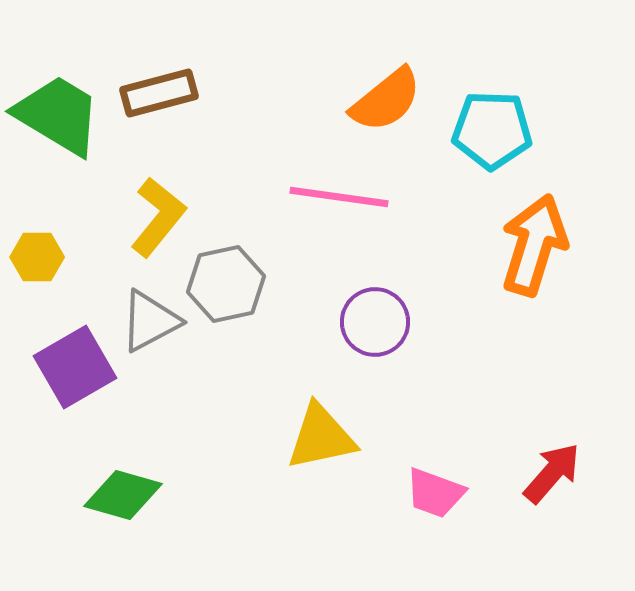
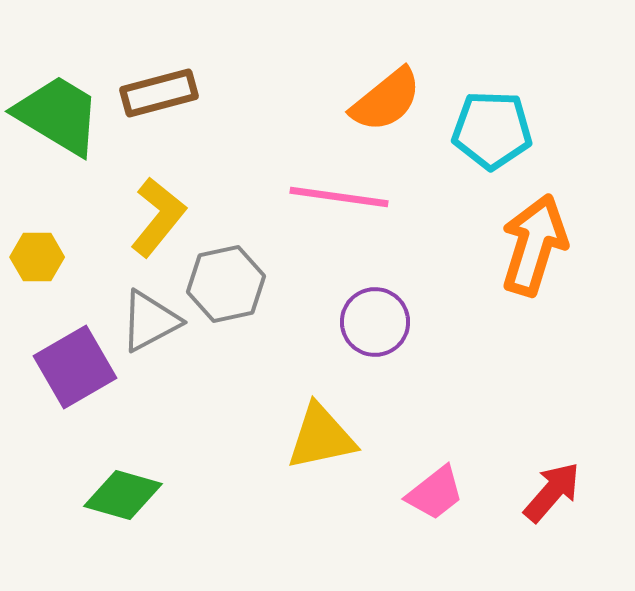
red arrow: moved 19 px down
pink trapezoid: rotated 58 degrees counterclockwise
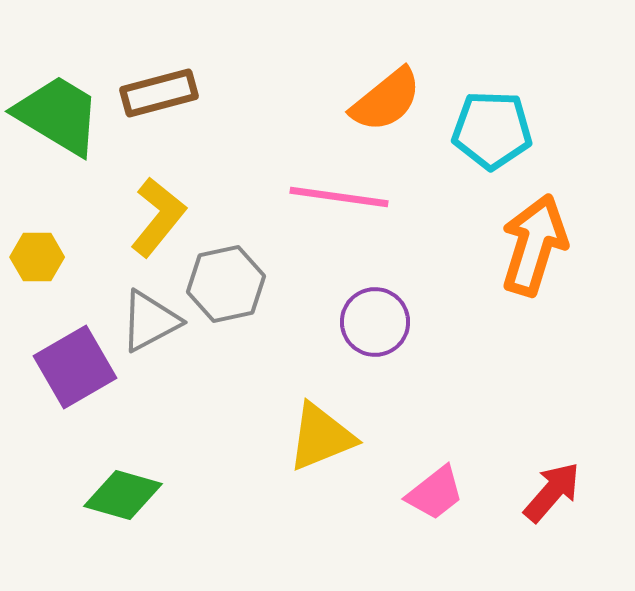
yellow triangle: rotated 10 degrees counterclockwise
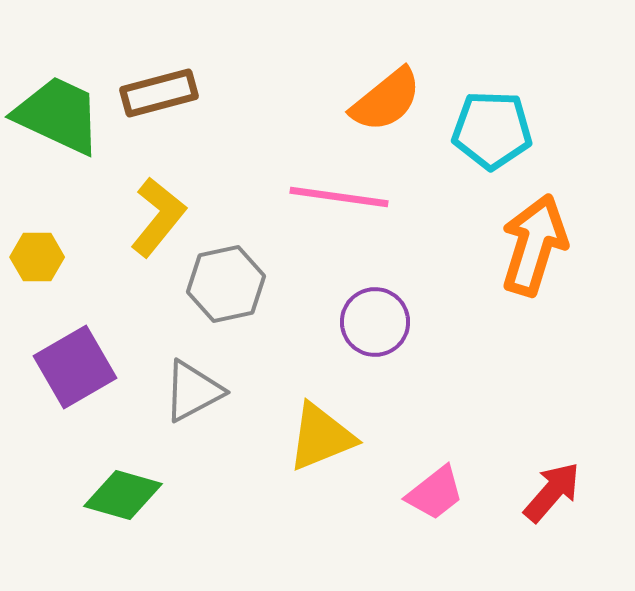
green trapezoid: rotated 6 degrees counterclockwise
gray triangle: moved 43 px right, 70 px down
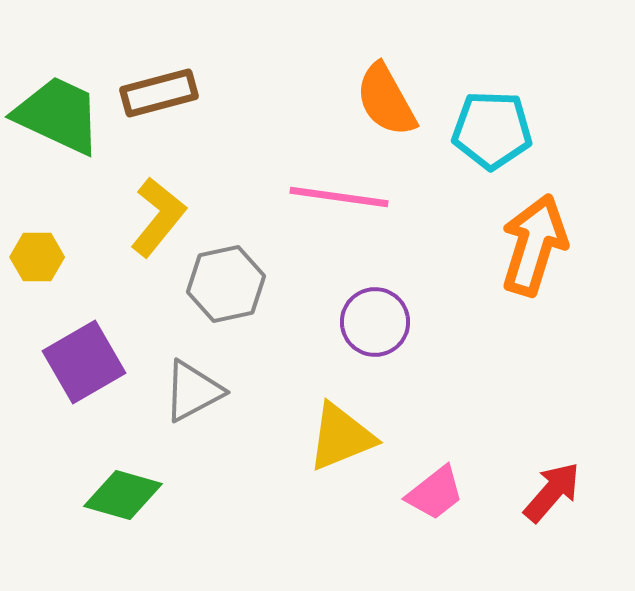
orange semicircle: rotated 100 degrees clockwise
purple square: moved 9 px right, 5 px up
yellow triangle: moved 20 px right
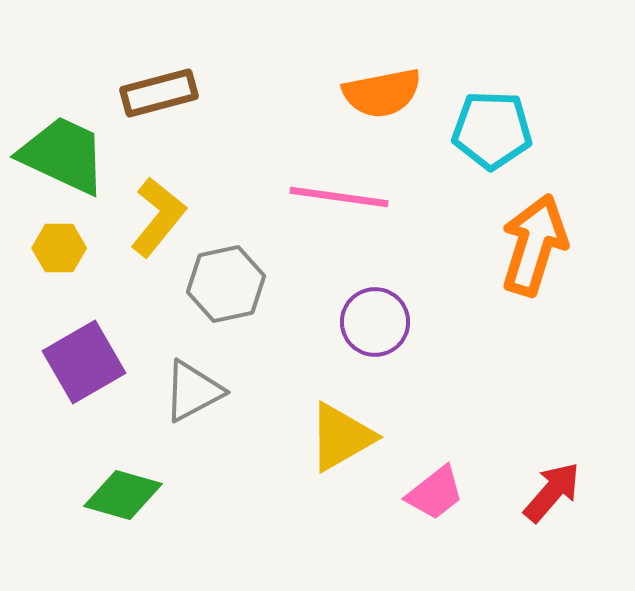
orange semicircle: moved 4 px left, 7 px up; rotated 72 degrees counterclockwise
green trapezoid: moved 5 px right, 40 px down
yellow hexagon: moved 22 px right, 9 px up
yellow triangle: rotated 8 degrees counterclockwise
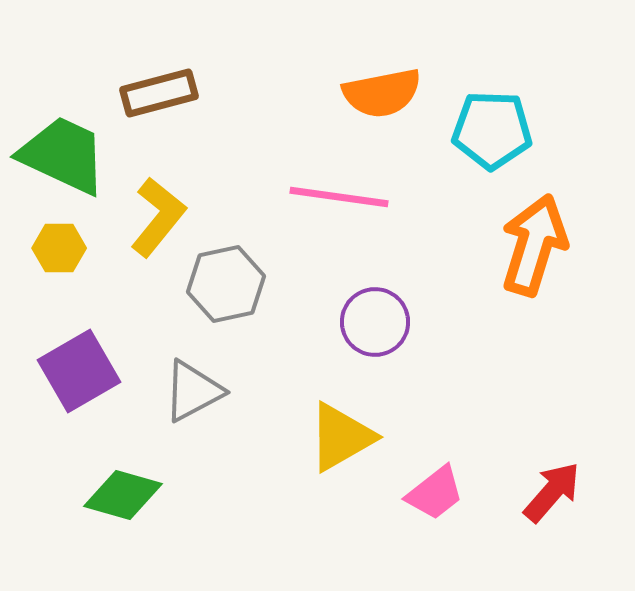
purple square: moved 5 px left, 9 px down
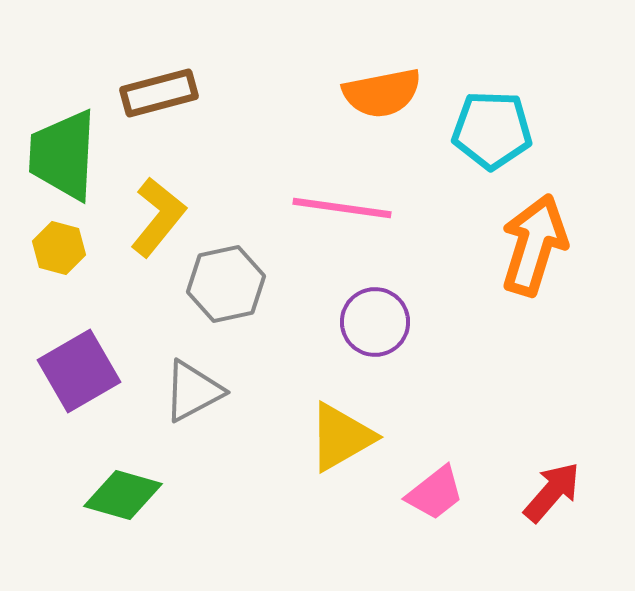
green trapezoid: rotated 112 degrees counterclockwise
pink line: moved 3 px right, 11 px down
yellow hexagon: rotated 15 degrees clockwise
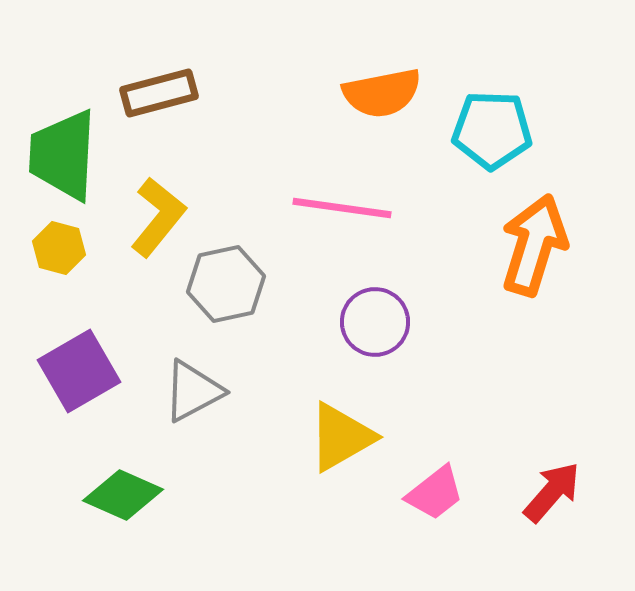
green diamond: rotated 8 degrees clockwise
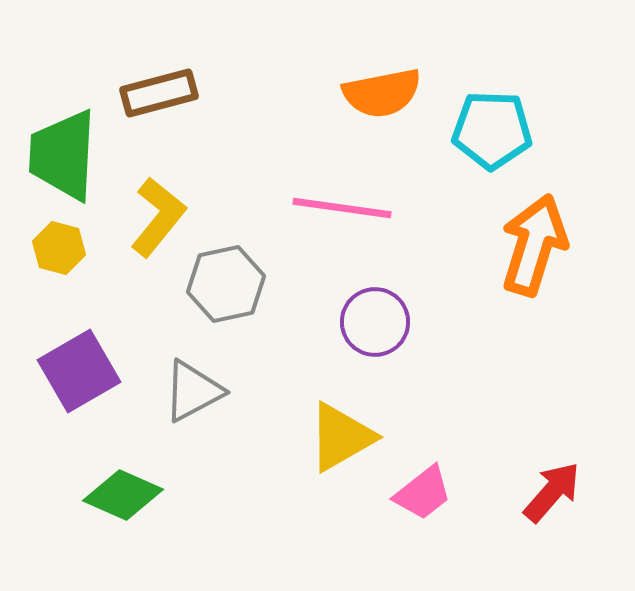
pink trapezoid: moved 12 px left
